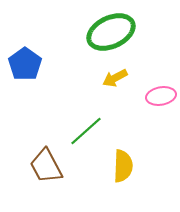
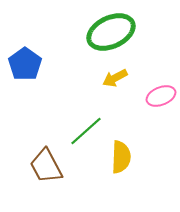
pink ellipse: rotated 12 degrees counterclockwise
yellow semicircle: moved 2 px left, 9 px up
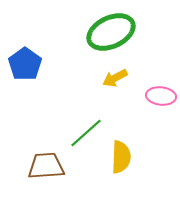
pink ellipse: rotated 28 degrees clockwise
green line: moved 2 px down
brown trapezoid: rotated 114 degrees clockwise
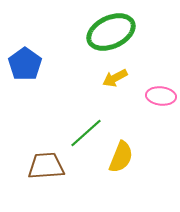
yellow semicircle: rotated 20 degrees clockwise
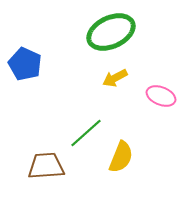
blue pentagon: rotated 12 degrees counterclockwise
pink ellipse: rotated 16 degrees clockwise
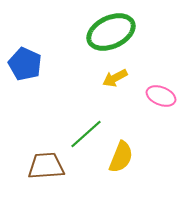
green line: moved 1 px down
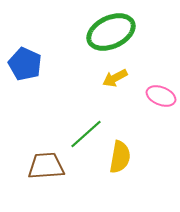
yellow semicircle: moved 1 px left; rotated 12 degrees counterclockwise
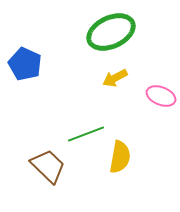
green line: rotated 21 degrees clockwise
brown trapezoid: moved 2 px right; rotated 48 degrees clockwise
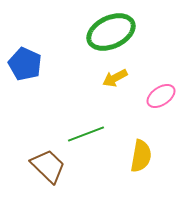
pink ellipse: rotated 56 degrees counterclockwise
yellow semicircle: moved 21 px right, 1 px up
